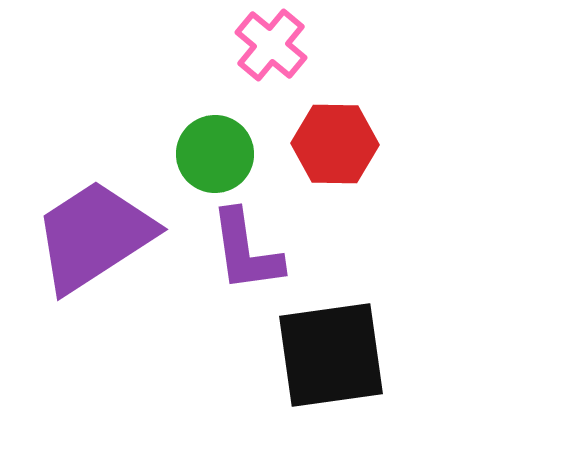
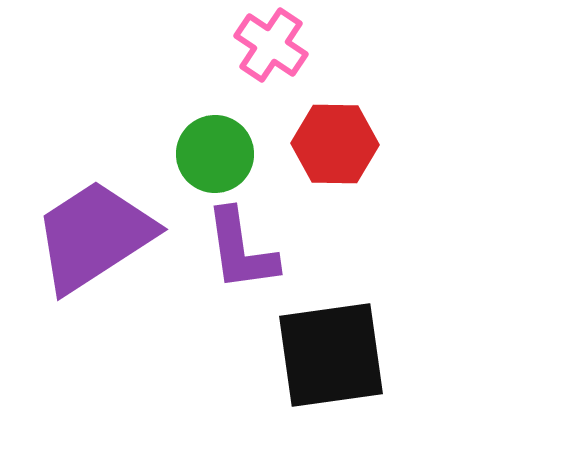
pink cross: rotated 6 degrees counterclockwise
purple L-shape: moved 5 px left, 1 px up
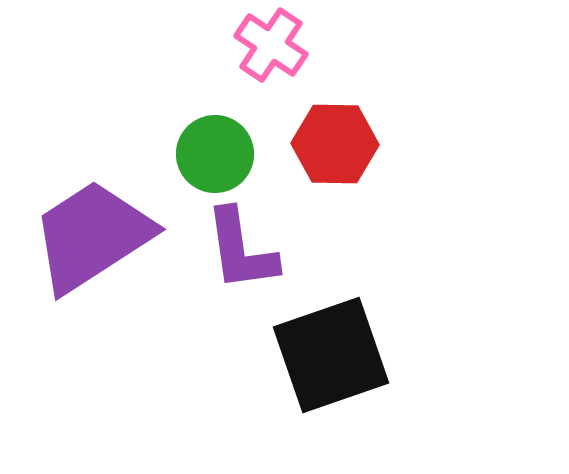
purple trapezoid: moved 2 px left
black square: rotated 11 degrees counterclockwise
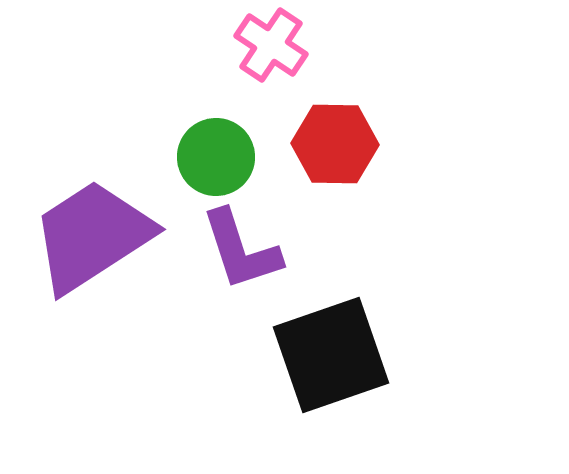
green circle: moved 1 px right, 3 px down
purple L-shape: rotated 10 degrees counterclockwise
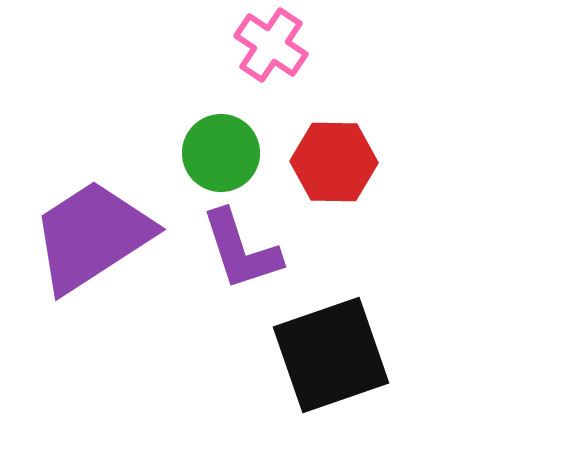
red hexagon: moved 1 px left, 18 px down
green circle: moved 5 px right, 4 px up
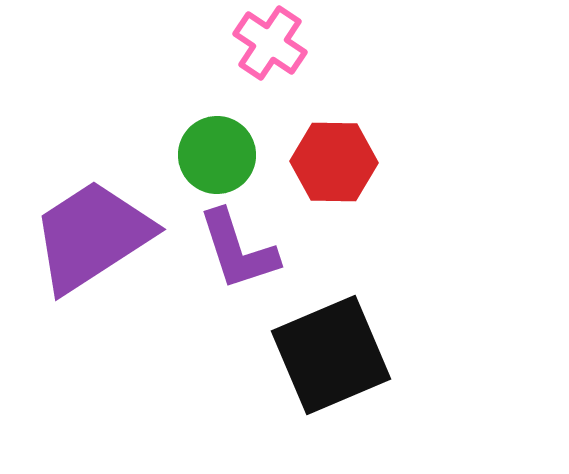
pink cross: moved 1 px left, 2 px up
green circle: moved 4 px left, 2 px down
purple L-shape: moved 3 px left
black square: rotated 4 degrees counterclockwise
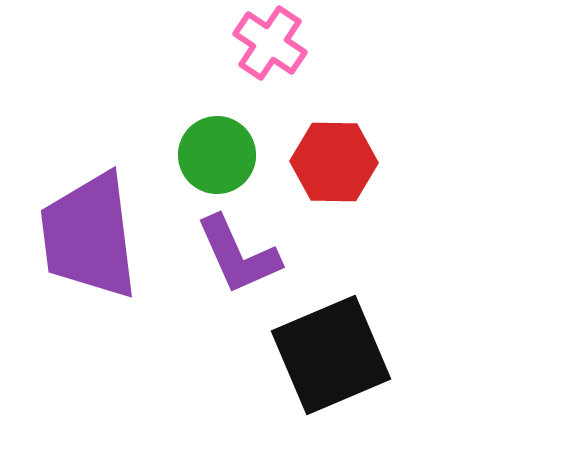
purple trapezoid: moved 3 px left; rotated 64 degrees counterclockwise
purple L-shape: moved 5 px down; rotated 6 degrees counterclockwise
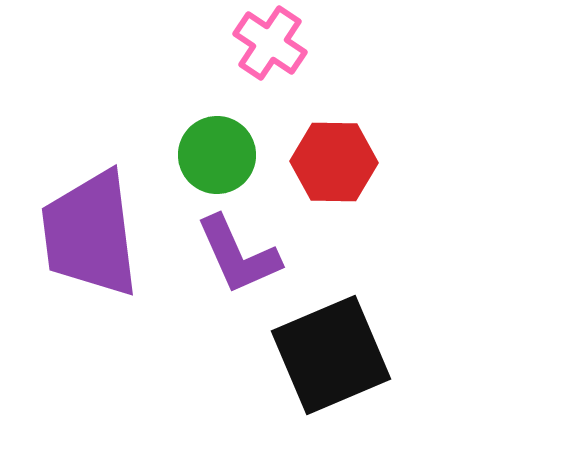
purple trapezoid: moved 1 px right, 2 px up
